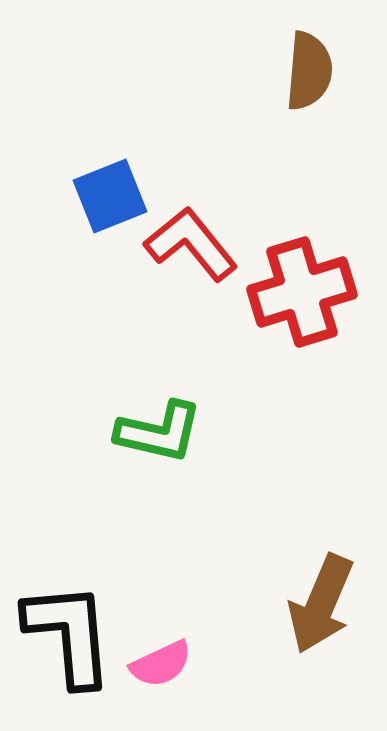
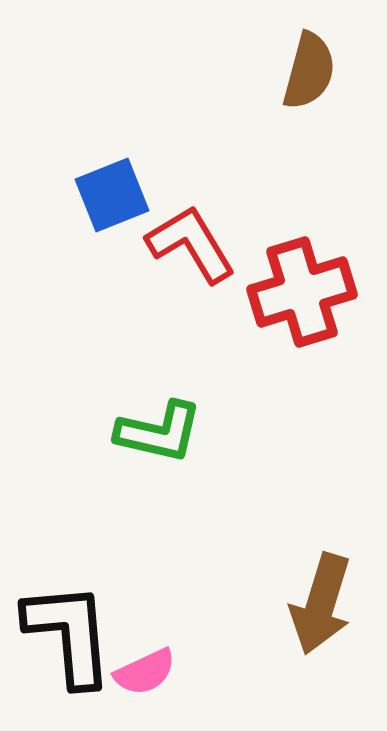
brown semicircle: rotated 10 degrees clockwise
blue square: moved 2 px right, 1 px up
red L-shape: rotated 8 degrees clockwise
brown arrow: rotated 6 degrees counterclockwise
pink semicircle: moved 16 px left, 8 px down
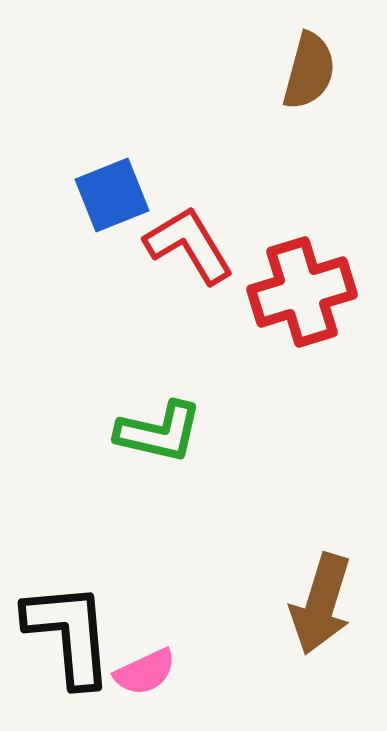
red L-shape: moved 2 px left, 1 px down
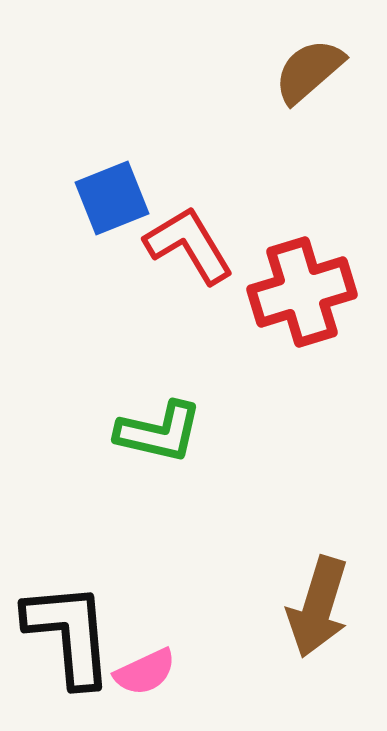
brown semicircle: rotated 146 degrees counterclockwise
blue square: moved 3 px down
brown arrow: moved 3 px left, 3 px down
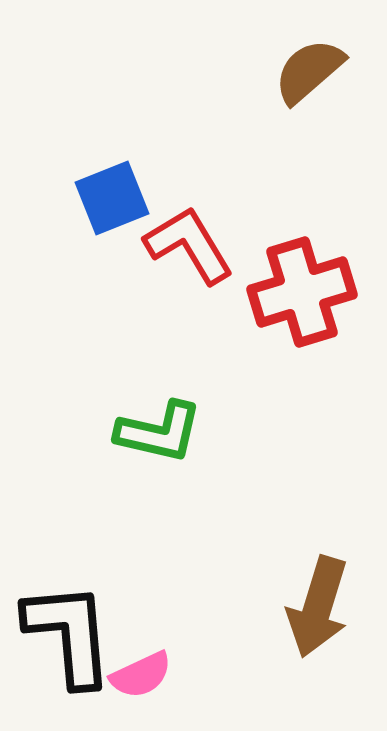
pink semicircle: moved 4 px left, 3 px down
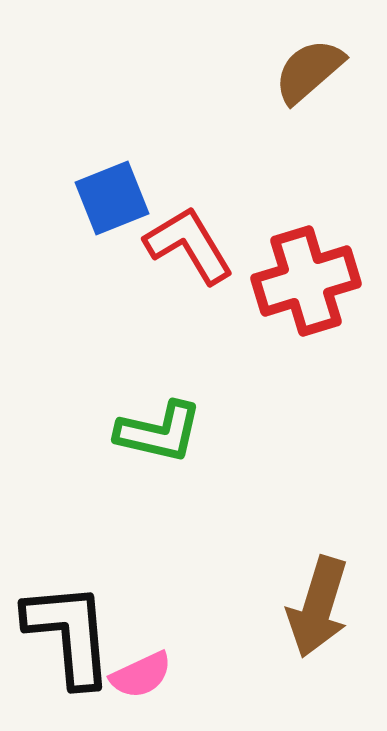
red cross: moved 4 px right, 11 px up
